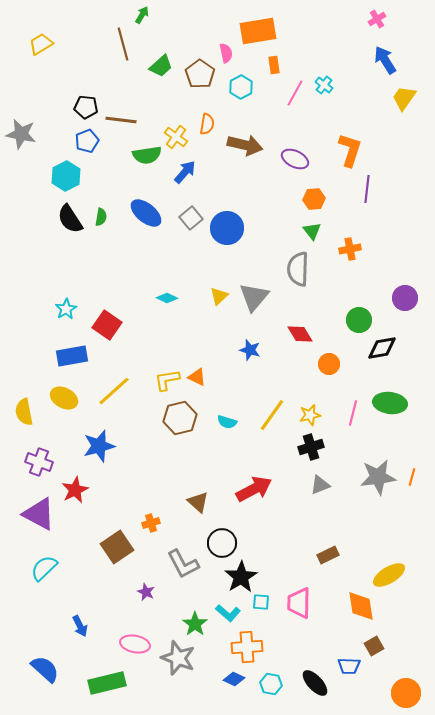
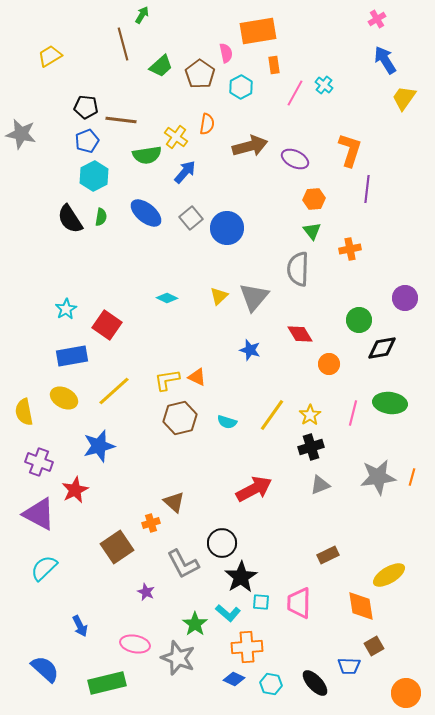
yellow trapezoid at (41, 44): moved 9 px right, 12 px down
brown arrow at (245, 145): moved 5 px right, 1 px down; rotated 28 degrees counterclockwise
cyan hexagon at (66, 176): moved 28 px right
yellow star at (310, 415): rotated 20 degrees counterclockwise
brown triangle at (198, 502): moved 24 px left
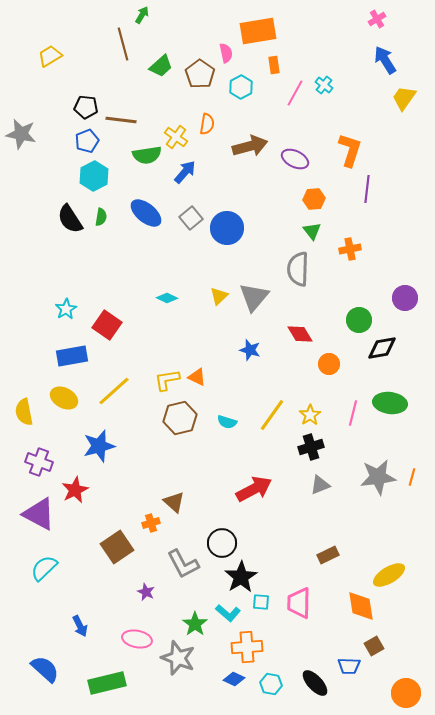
pink ellipse at (135, 644): moved 2 px right, 5 px up
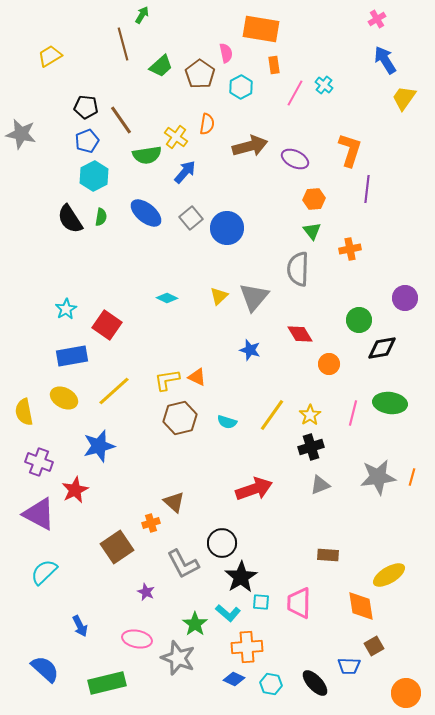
orange rectangle at (258, 31): moved 3 px right, 2 px up; rotated 18 degrees clockwise
brown line at (121, 120): rotated 48 degrees clockwise
red arrow at (254, 489): rotated 9 degrees clockwise
brown rectangle at (328, 555): rotated 30 degrees clockwise
cyan semicircle at (44, 568): moved 4 px down
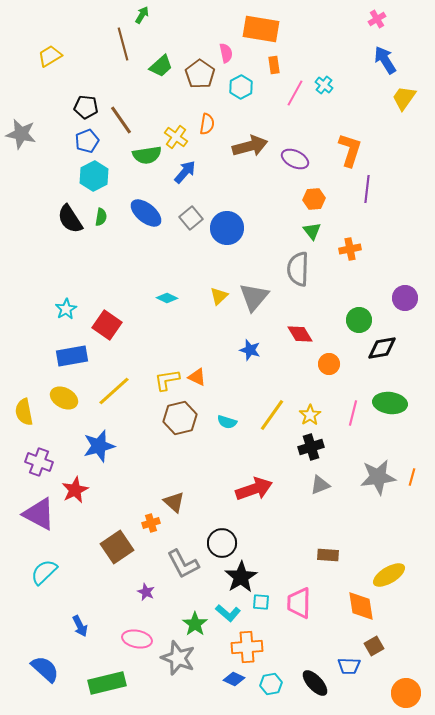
cyan hexagon at (271, 684): rotated 20 degrees counterclockwise
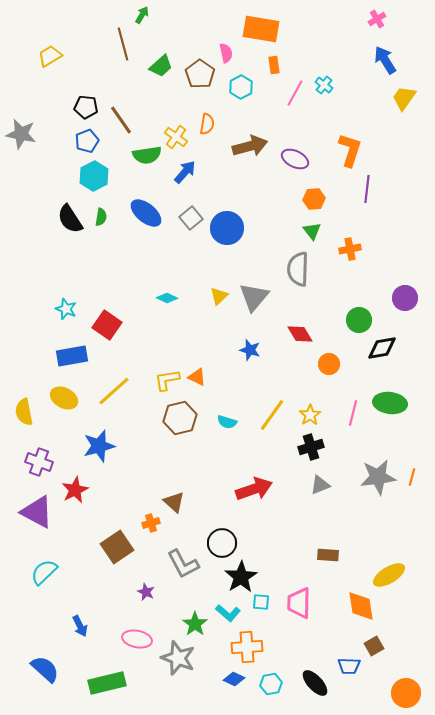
cyan star at (66, 309): rotated 20 degrees counterclockwise
purple triangle at (39, 514): moved 2 px left, 2 px up
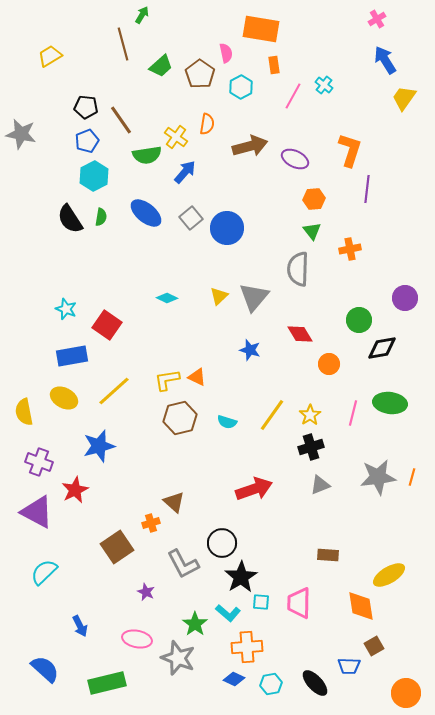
pink line at (295, 93): moved 2 px left, 3 px down
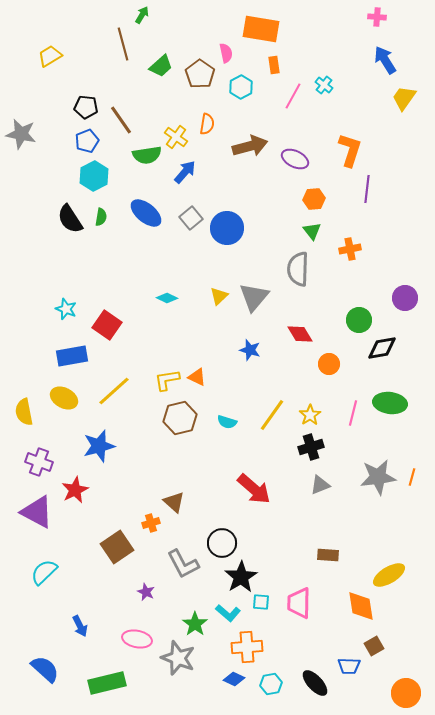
pink cross at (377, 19): moved 2 px up; rotated 36 degrees clockwise
red arrow at (254, 489): rotated 60 degrees clockwise
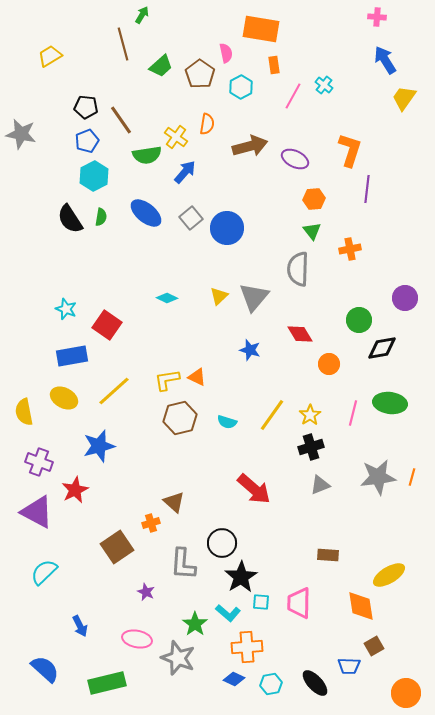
gray L-shape at (183, 564): rotated 32 degrees clockwise
